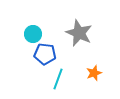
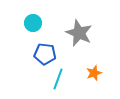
cyan circle: moved 11 px up
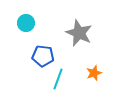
cyan circle: moved 7 px left
blue pentagon: moved 2 px left, 2 px down
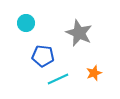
cyan line: rotated 45 degrees clockwise
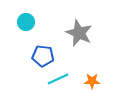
cyan circle: moved 1 px up
orange star: moved 2 px left, 8 px down; rotated 21 degrees clockwise
